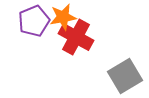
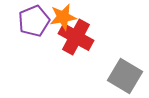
gray square: rotated 28 degrees counterclockwise
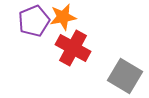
red cross: moved 3 px left, 11 px down
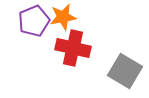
red cross: rotated 16 degrees counterclockwise
gray square: moved 5 px up
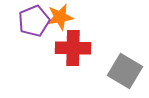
orange star: moved 3 px left
red cross: rotated 12 degrees counterclockwise
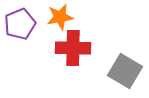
purple pentagon: moved 14 px left, 3 px down
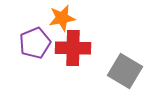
orange star: moved 2 px right, 1 px down
purple pentagon: moved 15 px right, 19 px down
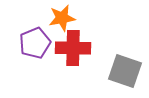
gray square: rotated 12 degrees counterclockwise
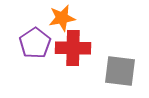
purple pentagon: rotated 12 degrees counterclockwise
gray square: moved 5 px left; rotated 12 degrees counterclockwise
